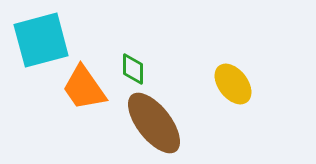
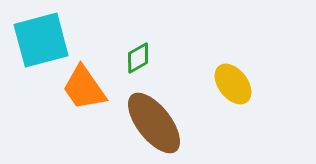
green diamond: moved 5 px right, 11 px up; rotated 60 degrees clockwise
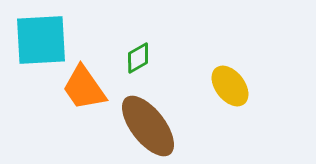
cyan square: rotated 12 degrees clockwise
yellow ellipse: moved 3 px left, 2 px down
brown ellipse: moved 6 px left, 3 px down
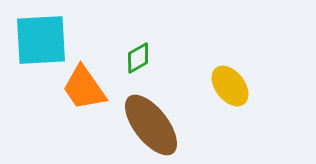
brown ellipse: moved 3 px right, 1 px up
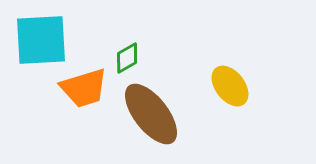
green diamond: moved 11 px left
orange trapezoid: rotated 72 degrees counterclockwise
brown ellipse: moved 11 px up
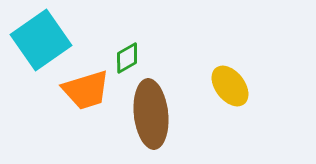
cyan square: rotated 32 degrees counterclockwise
orange trapezoid: moved 2 px right, 2 px down
brown ellipse: rotated 32 degrees clockwise
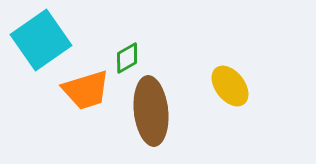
brown ellipse: moved 3 px up
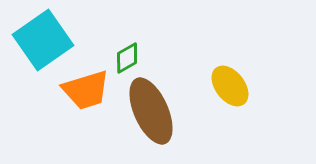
cyan square: moved 2 px right
brown ellipse: rotated 18 degrees counterclockwise
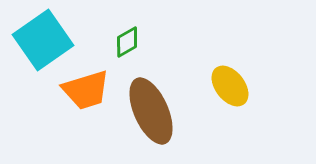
green diamond: moved 16 px up
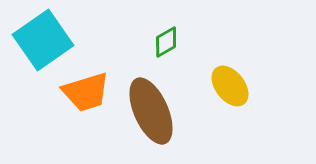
green diamond: moved 39 px right
orange trapezoid: moved 2 px down
